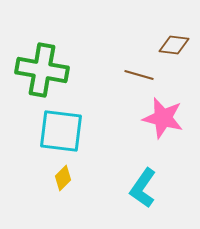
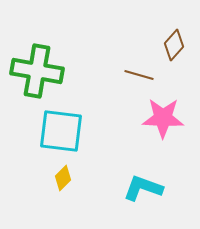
brown diamond: rotated 56 degrees counterclockwise
green cross: moved 5 px left, 1 px down
pink star: rotated 12 degrees counterclockwise
cyan L-shape: rotated 75 degrees clockwise
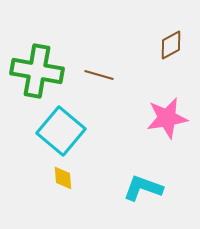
brown diamond: moved 3 px left; rotated 20 degrees clockwise
brown line: moved 40 px left
pink star: moved 4 px right; rotated 12 degrees counterclockwise
cyan square: rotated 33 degrees clockwise
yellow diamond: rotated 50 degrees counterclockwise
